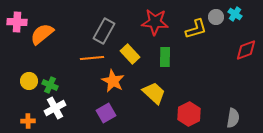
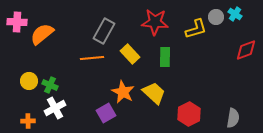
orange star: moved 10 px right, 11 px down
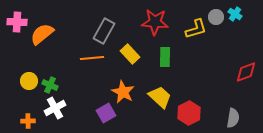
red diamond: moved 22 px down
yellow trapezoid: moved 6 px right, 4 px down
red hexagon: moved 1 px up
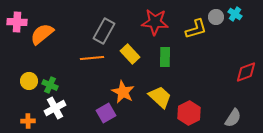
gray semicircle: rotated 24 degrees clockwise
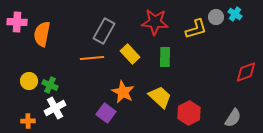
orange semicircle: rotated 40 degrees counterclockwise
purple square: rotated 24 degrees counterclockwise
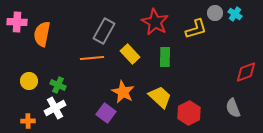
gray circle: moved 1 px left, 4 px up
red star: rotated 24 degrees clockwise
green cross: moved 8 px right
gray semicircle: moved 10 px up; rotated 126 degrees clockwise
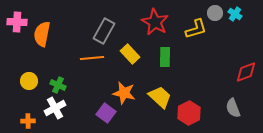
orange star: moved 1 px right, 1 px down; rotated 15 degrees counterclockwise
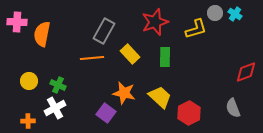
red star: rotated 24 degrees clockwise
